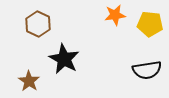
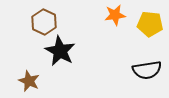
brown hexagon: moved 6 px right, 2 px up
black star: moved 4 px left, 8 px up
brown star: rotated 10 degrees counterclockwise
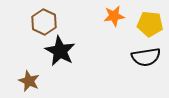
orange star: moved 1 px left, 1 px down
black semicircle: moved 1 px left, 13 px up
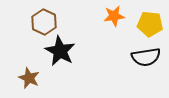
brown star: moved 3 px up
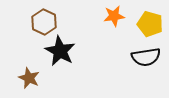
yellow pentagon: rotated 10 degrees clockwise
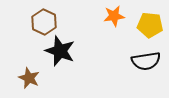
yellow pentagon: moved 1 px down; rotated 10 degrees counterclockwise
black star: rotated 8 degrees counterclockwise
black semicircle: moved 4 px down
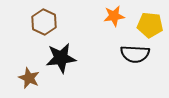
black star: moved 1 px right, 7 px down; rotated 28 degrees counterclockwise
black semicircle: moved 11 px left, 7 px up; rotated 12 degrees clockwise
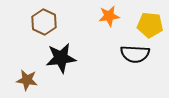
orange star: moved 5 px left
brown star: moved 2 px left, 2 px down; rotated 15 degrees counterclockwise
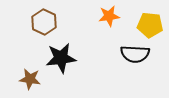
brown star: moved 3 px right, 1 px up
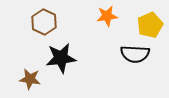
orange star: moved 2 px left
yellow pentagon: rotated 30 degrees counterclockwise
